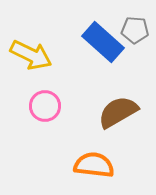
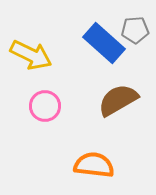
gray pentagon: rotated 8 degrees counterclockwise
blue rectangle: moved 1 px right, 1 px down
brown semicircle: moved 12 px up
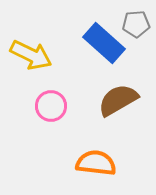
gray pentagon: moved 1 px right, 6 px up
pink circle: moved 6 px right
orange semicircle: moved 2 px right, 2 px up
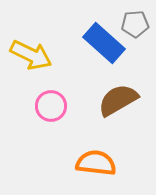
gray pentagon: moved 1 px left
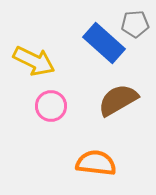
yellow arrow: moved 3 px right, 6 px down
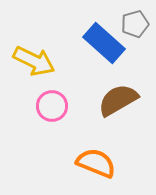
gray pentagon: rotated 12 degrees counterclockwise
pink circle: moved 1 px right
orange semicircle: rotated 15 degrees clockwise
